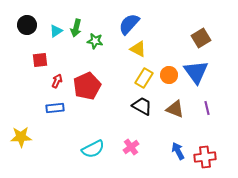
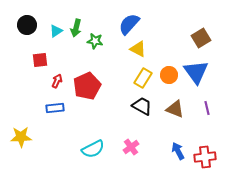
yellow rectangle: moved 1 px left
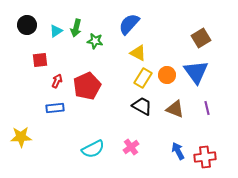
yellow triangle: moved 4 px down
orange circle: moved 2 px left
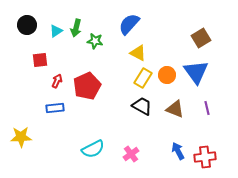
pink cross: moved 7 px down
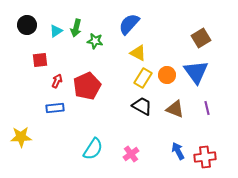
cyan semicircle: rotated 30 degrees counterclockwise
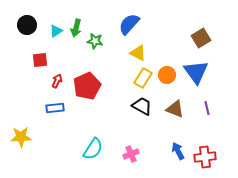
pink cross: rotated 14 degrees clockwise
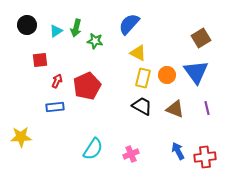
yellow rectangle: rotated 18 degrees counterclockwise
blue rectangle: moved 1 px up
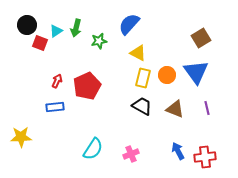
green star: moved 4 px right; rotated 21 degrees counterclockwise
red square: moved 17 px up; rotated 28 degrees clockwise
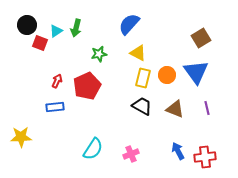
green star: moved 13 px down
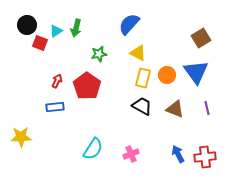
red pentagon: rotated 12 degrees counterclockwise
blue arrow: moved 3 px down
